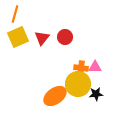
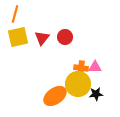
yellow square: rotated 10 degrees clockwise
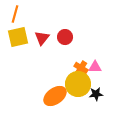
orange cross: rotated 24 degrees clockwise
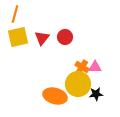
orange cross: moved 1 px right, 1 px up
orange ellipse: rotated 50 degrees clockwise
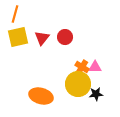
orange ellipse: moved 14 px left
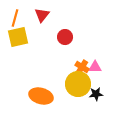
orange line: moved 4 px down
red triangle: moved 23 px up
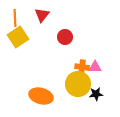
orange line: rotated 18 degrees counterclockwise
yellow square: rotated 20 degrees counterclockwise
orange cross: rotated 24 degrees counterclockwise
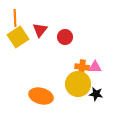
red triangle: moved 2 px left, 15 px down
black star: rotated 16 degrees clockwise
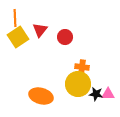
pink triangle: moved 13 px right, 27 px down
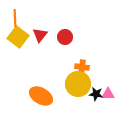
red triangle: moved 5 px down
yellow square: rotated 20 degrees counterclockwise
orange ellipse: rotated 15 degrees clockwise
